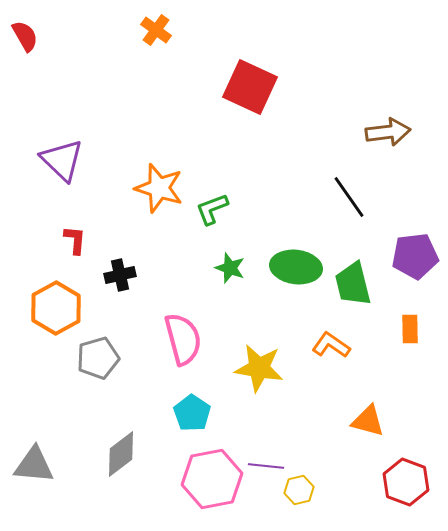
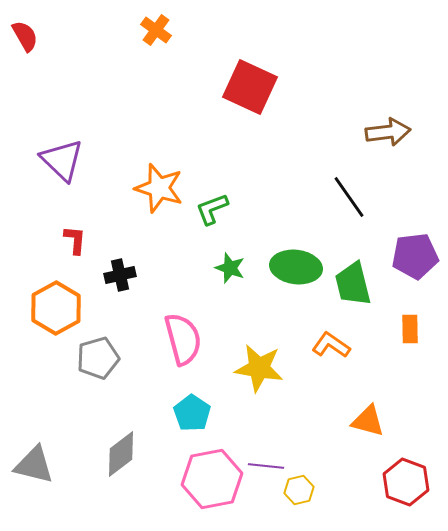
gray triangle: rotated 9 degrees clockwise
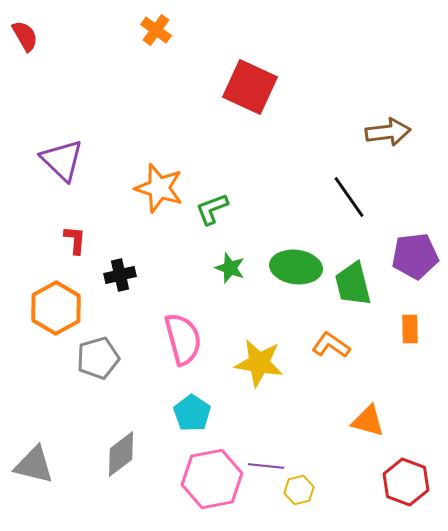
yellow star: moved 5 px up
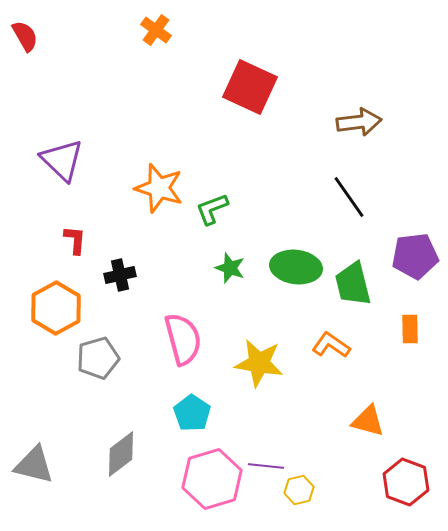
brown arrow: moved 29 px left, 10 px up
pink hexagon: rotated 6 degrees counterclockwise
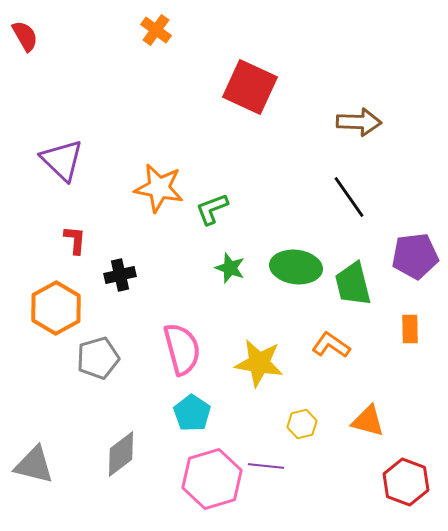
brown arrow: rotated 9 degrees clockwise
orange star: rotated 6 degrees counterclockwise
pink semicircle: moved 1 px left, 10 px down
yellow hexagon: moved 3 px right, 66 px up
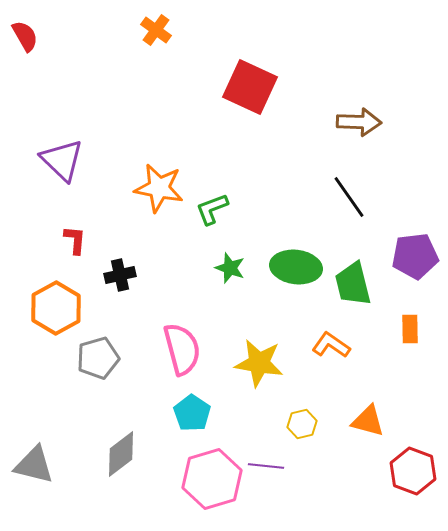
red hexagon: moved 7 px right, 11 px up
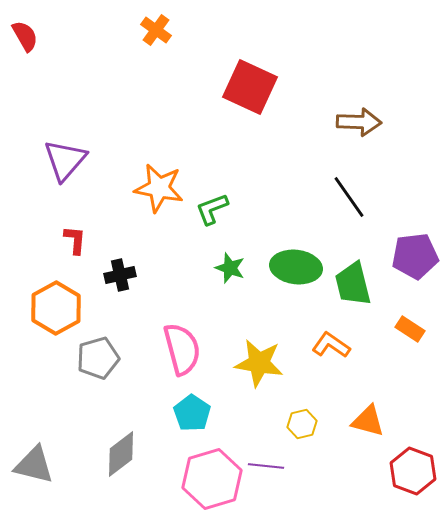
purple triangle: moved 3 px right; rotated 27 degrees clockwise
orange rectangle: rotated 56 degrees counterclockwise
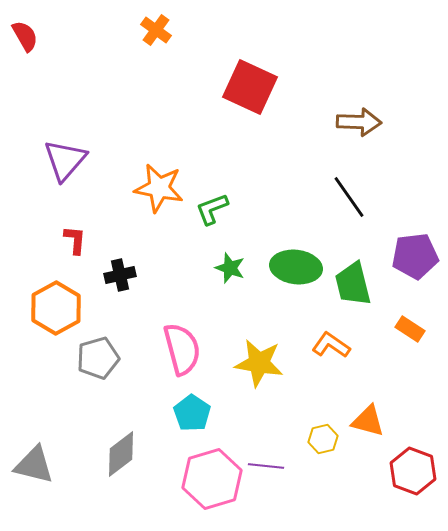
yellow hexagon: moved 21 px right, 15 px down
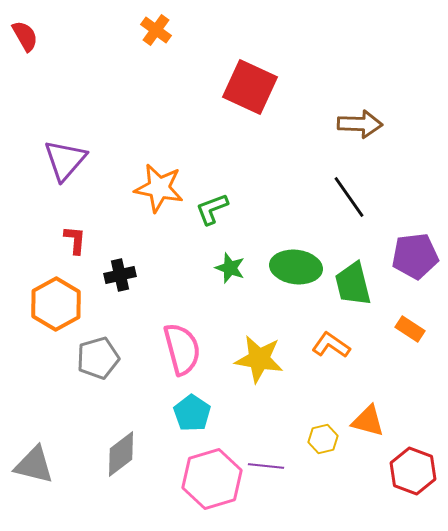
brown arrow: moved 1 px right, 2 px down
orange hexagon: moved 4 px up
yellow star: moved 4 px up
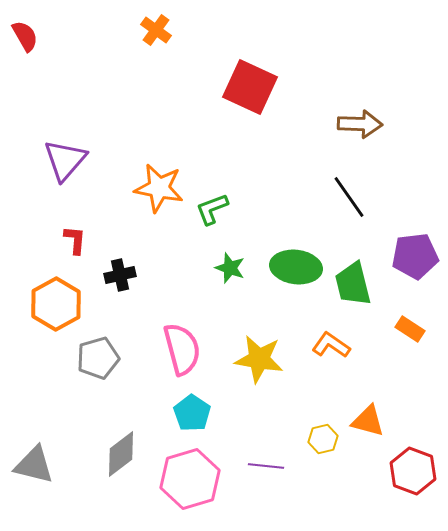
pink hexagon: moved 22 px left
